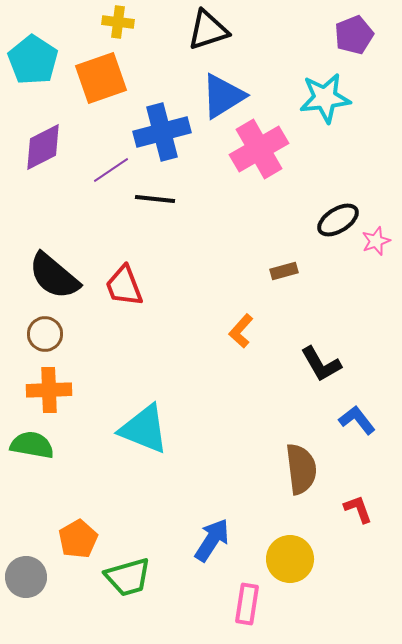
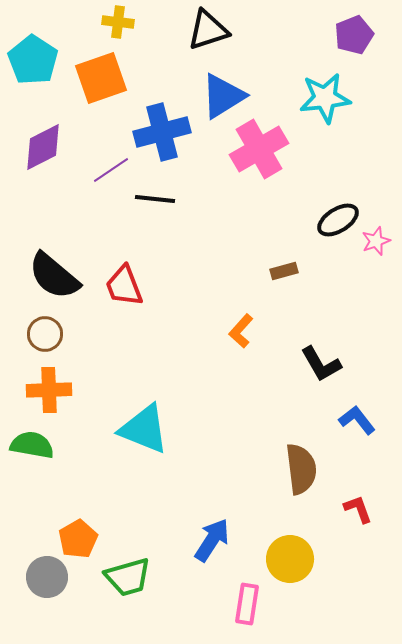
gray circle: moved 21 px right
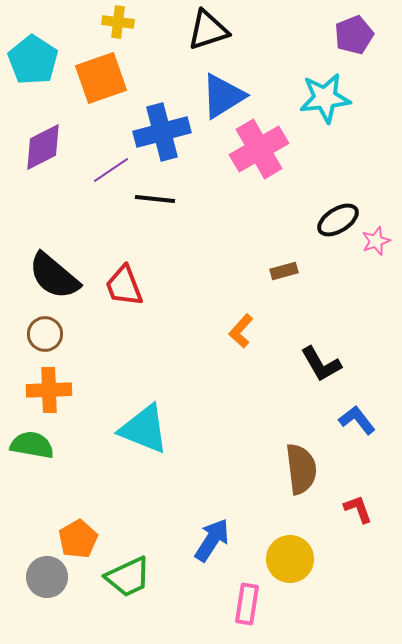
green trapezoid: rotated 9 degrees counterclockwise
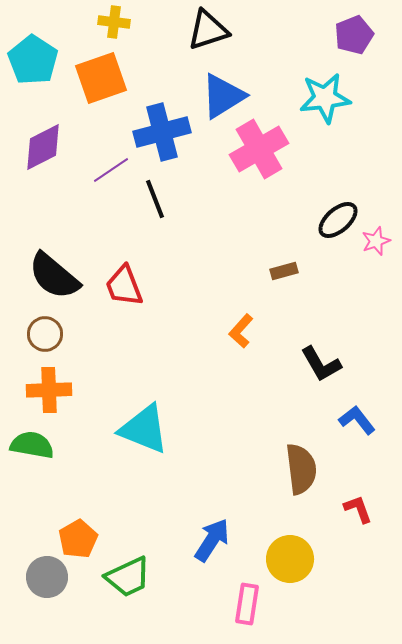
yellow cross: moved 4 px left
black line: rotated 63 degrees clockwise
black ellipse: rotated 9 degrees counterclockwise
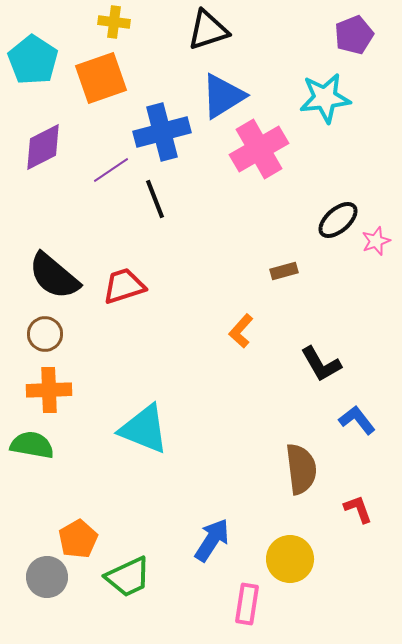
red trapezoid: rotated 93 degrees clockwise
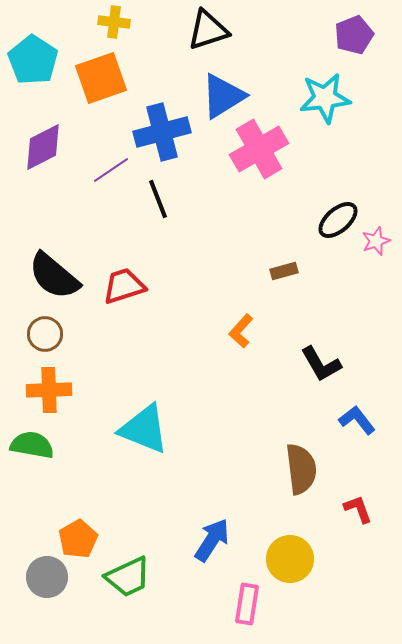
black line: moved 3 px right
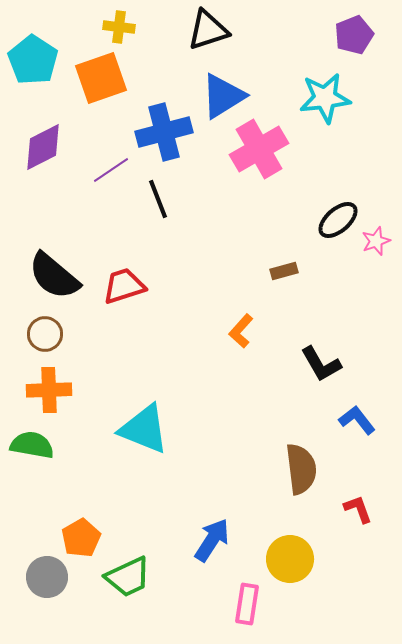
yellow cross: moved 5 px right, 5 px down
blue cross: moved 2 px right
orange pentagon: moved 3 px right, 1 px up
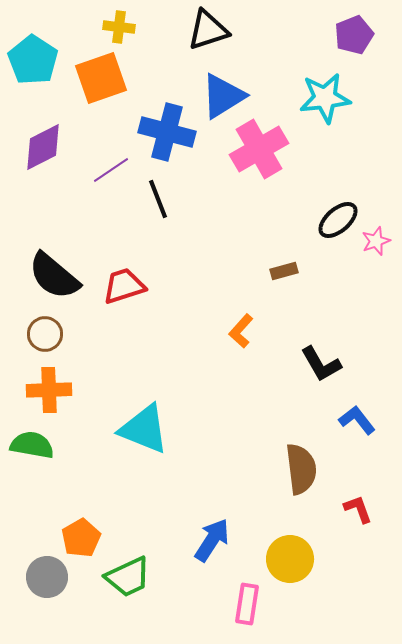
blue cross: moved 3 px right; rotated 30 degrees clockwise
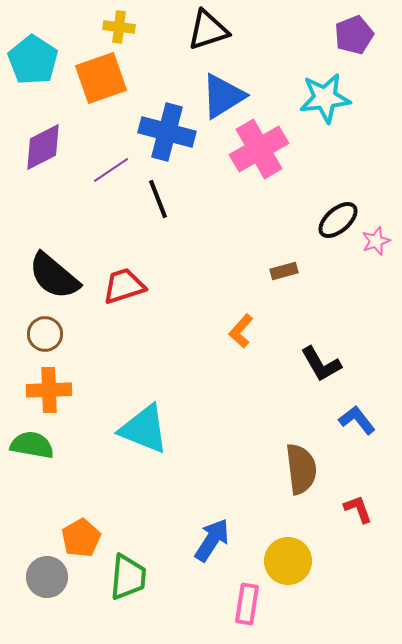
yellow circle: moved 2 px left, 2 px down
green trapezoid: rotated 60 degrees counterclockwise
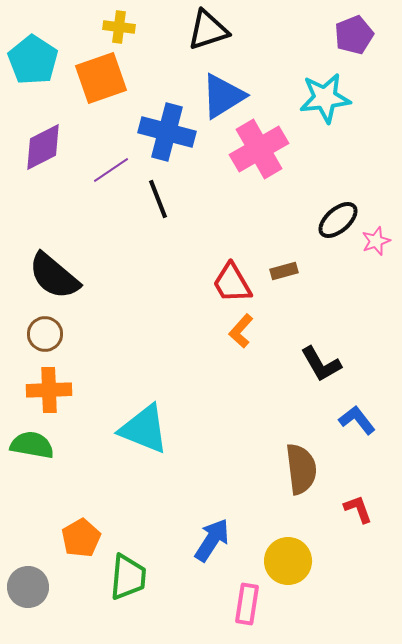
red trapezoid: moved 108 px right, 3 px up; rotated 102 degrees counterclockwise
gray circle: moved 19 px left, 10 px down
